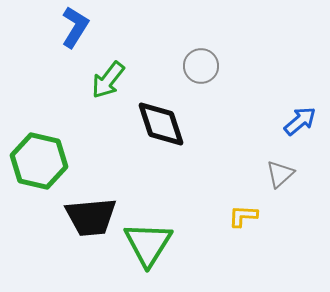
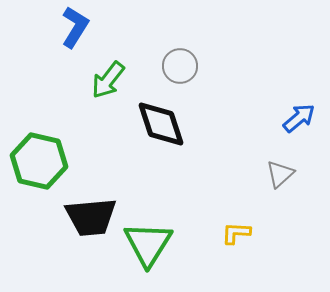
gray circle: moved 21 px left
blue arrow: moved 1 px left, 3 px up
yellow L-shape: moved 7 px left, 17 px down
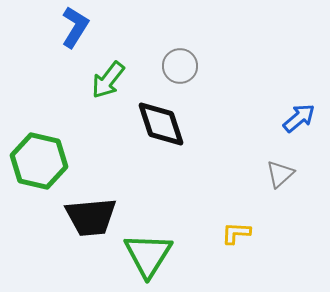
green triangle: moved 11 px down
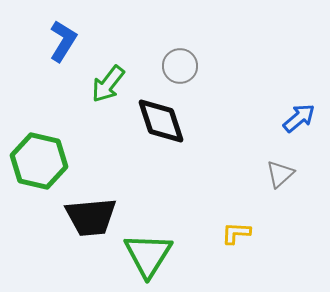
blue L-shape: moved 12 px left, 14 px down
green arrow: moved 4 px down
black diamond: moved 3 px up
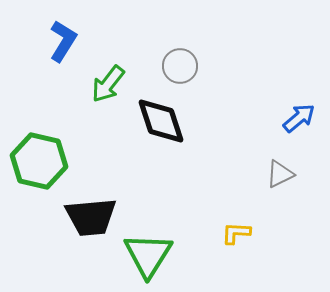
gray triangle: rotated 16 degrees clockwise
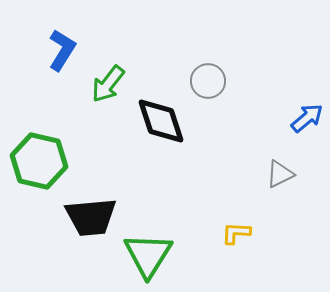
blue L-shape: moved 1 px left, 9 px down
gray circle: moved 28 px right, 15 px down
blue arrow: moved 8 px right
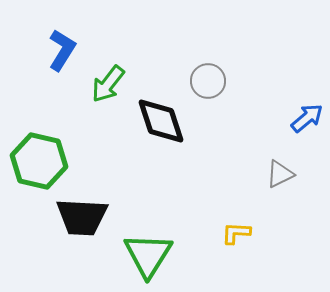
black trapezoid: moved 9 px left; rotated 8 degrees clockwise
